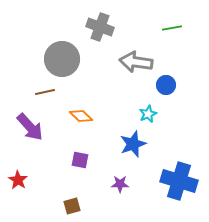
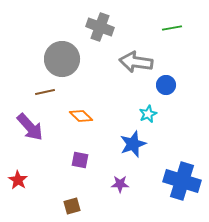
blue cross: moved 3 px right
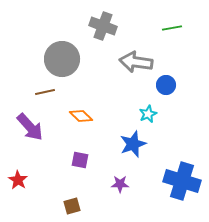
gray cross: moved 3 px right, 1 px up
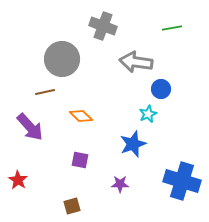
blue circle: moved 5 px left, 4 px down
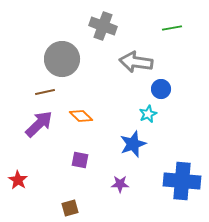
purple arrow: moved 9 px right, 3 px up; rotated 92 degrees counterclockwise
blue cross: rotated 12 degrees counterclockwise
brown square: moved 2 px left, 2 px down
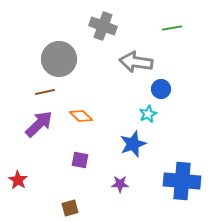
gray circle: moved 3 px left
